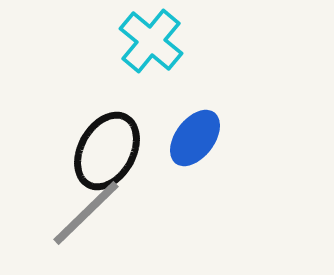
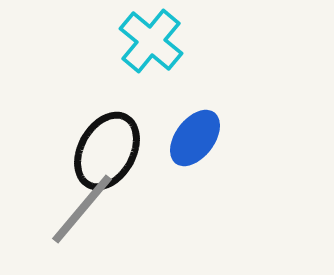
gray line: moved 4 px left, 4 px up; rotated 6 degrees counterclockwise
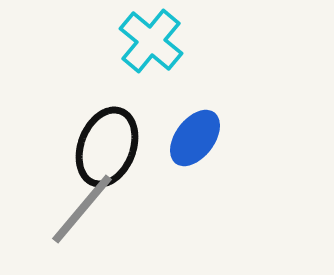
black ellipse: moved 4 px up; rotated 8 degrees counterclockwise
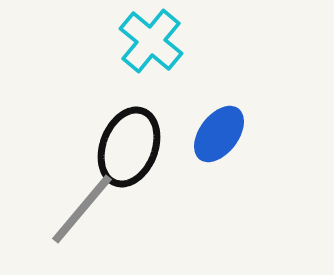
blue ellipse: moved 24 px right, 4 px up
black ellipse: moved 22 px right
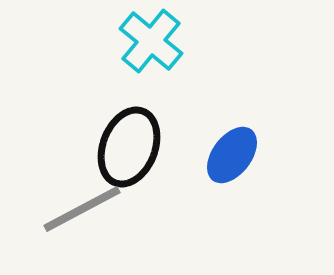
blue ellipse: moved 13 px right, 21 px down
gray line: rotated 22 degrees clockwise
